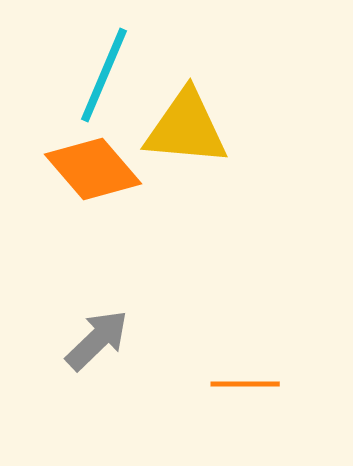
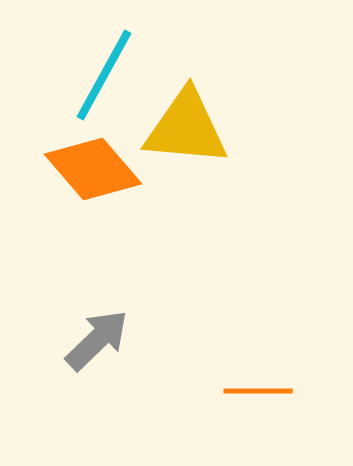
cyan line: rotated 6 degrees clockwise
orange line: moved 13 px right, 7 px down
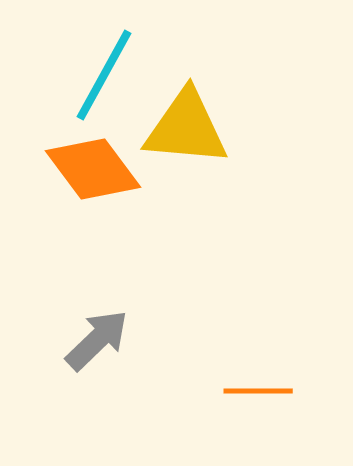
orange diamond: rotated 4 degrees clockwise
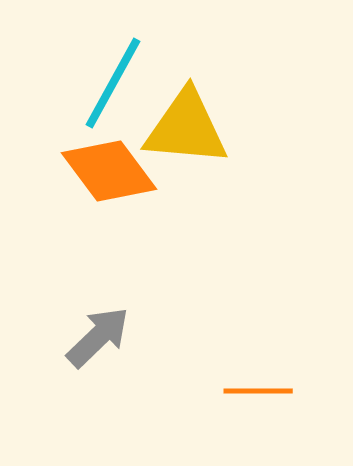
cyan line: moved 9 px right, 8 px down
orange diamond: moved 16 px right, 2 px down
gray arrow: moved 1 px right, 3 px up
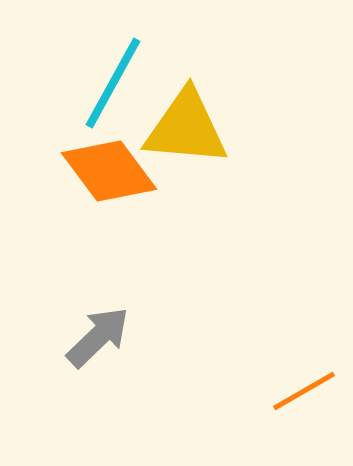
orange line: moved 46 px right; rotated 30 degrees counterclockwise
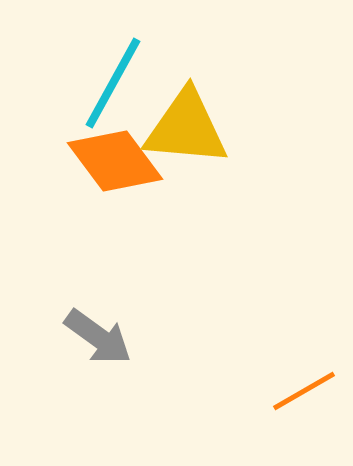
orange diamond: moved 6 px right, 10 px up
gray arrow: rotated 80 degrees clockwise
